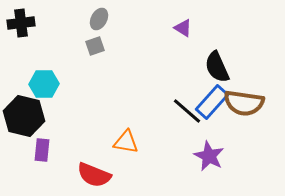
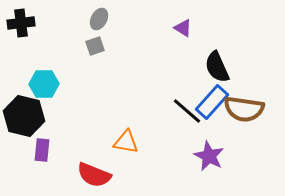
brown semicircle: moved 6 px down
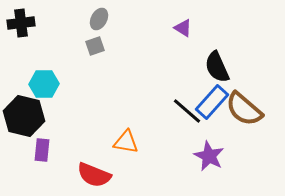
brown semicircle: rotated 33 degrees clockwise
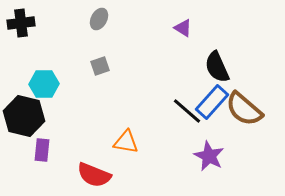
gray square: moved 5 px right, 20 px down
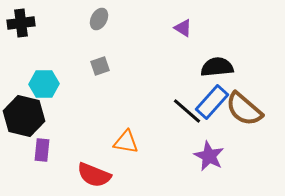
black semicircle: rotated 108 degrees clockwise
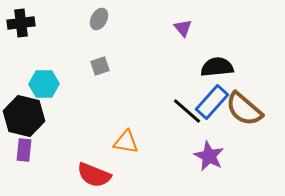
purple triangle: rotated 18 degrees clockwise
purple rectangle: moved 18 px left
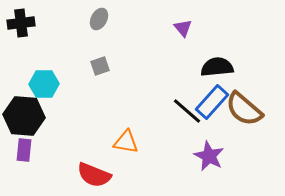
black hexagon: rotated 9 degrees counterclockwise
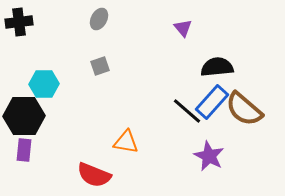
black cross: moved 2 px left, 1 px up
black hexagon: rotated 6 degrees counterclockwise
